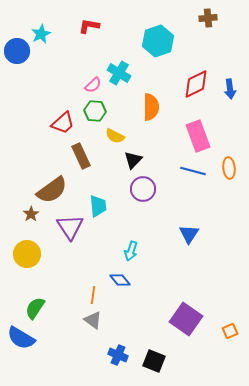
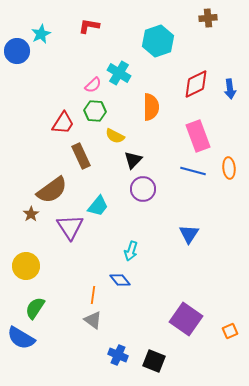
red trapezoid: rotated 15 degrees counterclockwise
cyan trapezoid: rotated 45 degrees clockwise
yellow circle: moved 1 px left, 12 px down
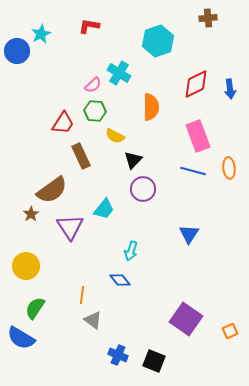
cyan trapezoid: moved 6 px right, 3 px down
orange line: moved 11 px left
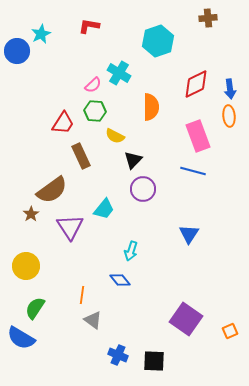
orange ellipse: moved 52 px up
black square: rotated 20 degrees counterclockwise
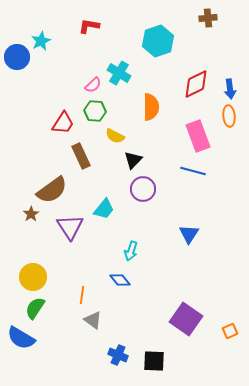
cyan star: moved 7 px down
blue circle: moved 6 px down
yellow circle: moved 7 px right, 11 px down
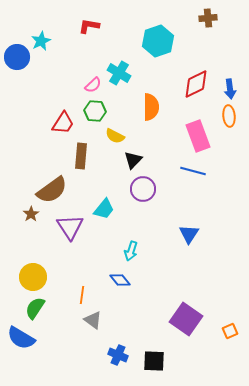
brown rectangle: rotated 30 degrees clockwise
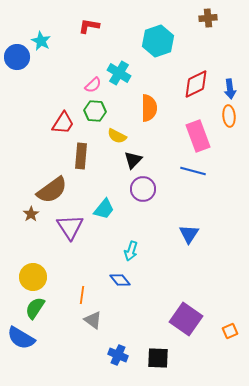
cyan star: rotated 18 degrees counterclockwise
orange semicircle: moved 2 px left, 1 px down
yellow semicircle: moved 2 px right
black square: moved 4 px right, 3 px up
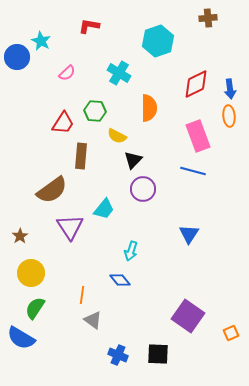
pink semicircle: moved 26 px left, 12 px up
brown star: moved 11 px left, 22 px down
yellow circle: moved 2 px left, 4 px up
purple square: moved 2 px right, 3 px up
orange square: moved 1 px right, 2 px down
black square: moved 4 px up
